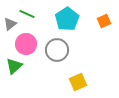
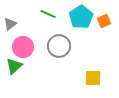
green line: moved 21 px right
cyan pentagon: moved 14 px right, 2 px up
pink circle: moved 3 px left, 3 px down
gray circle: moved 2 px right, 4 px up
yellow square: moved 15 px right, 4 px up; rotated 24 degrees clockwise
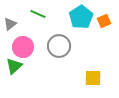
green line: moved 10 px left
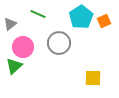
gray circle: moved 3 px up
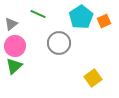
gray triangle: moved 1 px right
pink circle: moved 8 px left, 1 px up
yellow square: rotated 36 degrees counterclockwise
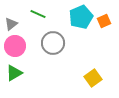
cyan pentagon: rotated 10 degrees clockwise
gray circle: moved 6 px left
green triangle: moved 7 px down; rotated 12 degrees clockwise
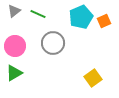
gray triangle: moved 3 px right, 13 px up
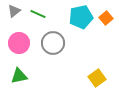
cyan pentagon: rotated 10 degrees clockwise
orange square: moved 2 px right, 3 px up; rotated 16 degrees counterclockwise
pink circle: moved 4 px right, 3 px up
green triangle: moved 5 px right, 3 px down; rotated 18 degrees clockwise
yellow square: moved 4 px right
